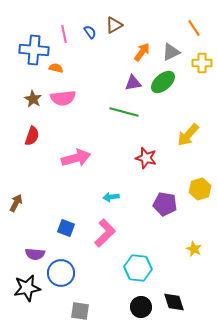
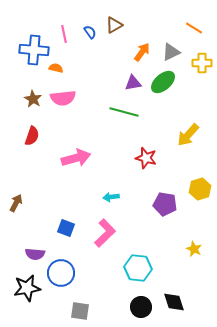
orange line: rotated 24 degrees counterclockwise
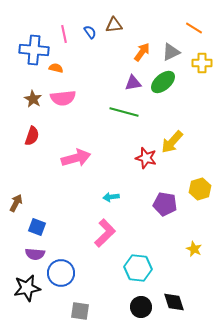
brown triangle: rotated 24 degrees clockwise
yellow arrow: moved 16 px left, 7 px down
blue square: moved 29 px left, 1 px up
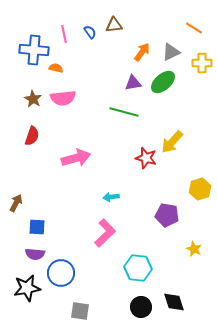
purple pentagon: moved 2 px right, 11 px down
blue square: rotated 18 degrees counterclockwise
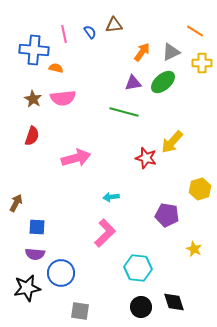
orange line: moved 1 px right, 3 px down
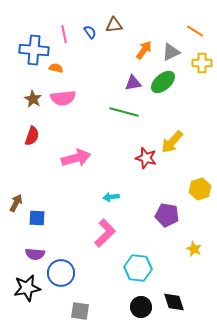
orange arrow: moved 2 px right, 2 px up
blue square: moved 9 px up
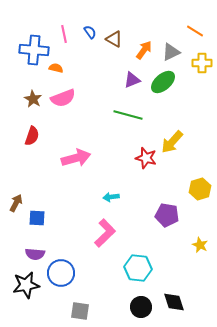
brown triangle: moved 14 px down; rotated 36 degrees clockwise
purple triangle: moved 1 px left, 3 px up; rotated 12 degrees counterclockwise
pink semicircle: rotated 15 degrees counterclockwise
green line: moved 4 px right, 3 px down
yellow star: moved 6 px right, 4 px up
black star: moved 1 px left, 3 px up
